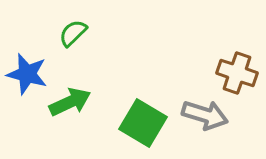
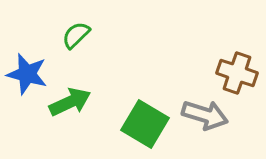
green semicircle: moved 3 px right, 2 px down
green square: moved 2 px right, 1 px down
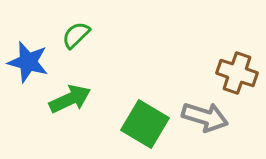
blue star: moved 1 px right, 12 px up
green arrow: moved 3 px up
gray arrow: moved 2 px down
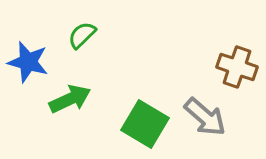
green semicircle: moved 6 px right
brown cross: moved 6 px up
gray arrow: rotated 24 degrees clockwise
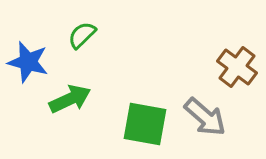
brown cross: rotated 18 degrees clockwise
green square: rotated 21 degrees counterclockwise
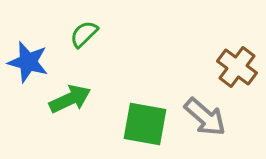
green semicircle: moved 2 px right, 1 px up
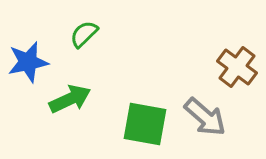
blue star: rotated 27 degrees counterclockwise
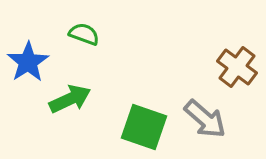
green semicircle: rotated 64 degrees clockwise
blue star: rotated 21 degrees counterclockwise
gray arrow: moved 2 px down
green square: moved 1 px left, 3 px down; rotated 9 degrees clockwise
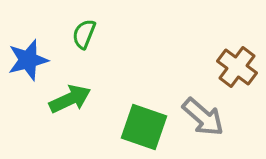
green semicircle: rotated 88 degrees counterclockwise
blue star: moved 2 px up; rotated 18 degrees clockwise
gray arrow: moved 2 px left, 2 px up
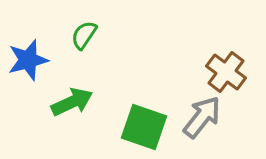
green semicircle: moved 1 px down; rotated 12 degrees clockwise
brown cross: moved 11 px left, 5 px down
green arrow: moved 2 px right, 3 px down
gray arrow: moved 1 px left; rotated 93 degrees counterclockwise
